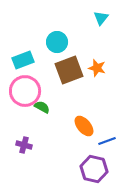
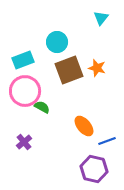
purple cross: moved 3 px up; rotated 35 degrees clockwise
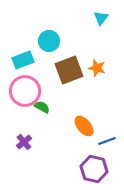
cyan circle: moved 8 px left, 1 px up
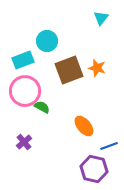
cyan circle: moved 2 px left
blue line: moved 2 px right, 5 px down
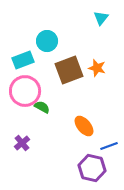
purple cross: moved 2 px left, 1 px down
purple hexagon: moved 2 px left, 1 px up
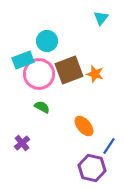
orange star: moved 2 px left, 6 px down
pink circle: moved 14 px right, 17 px up
blue line: rotated 36 degrees counterclockwise
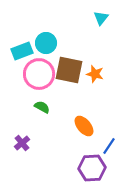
cyan circle: moved 1 px left, 2 px down
cyan rectangle: moved 1 px left, 9 px up
brown square: rotated 32 degrees clockwise
purple hexagon: rotated 16 degrees counterclockwise
